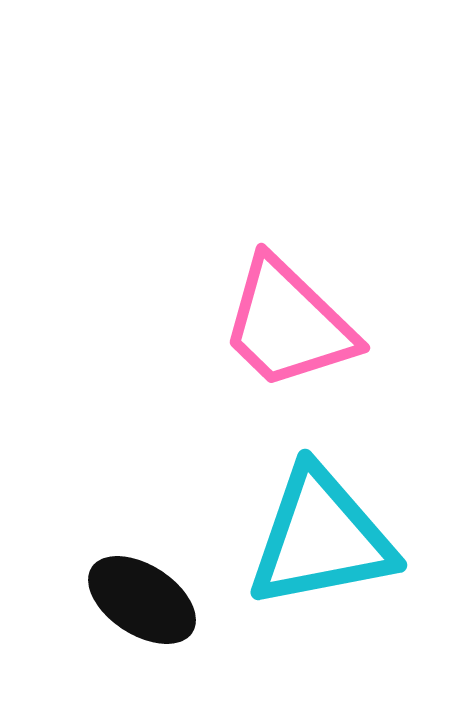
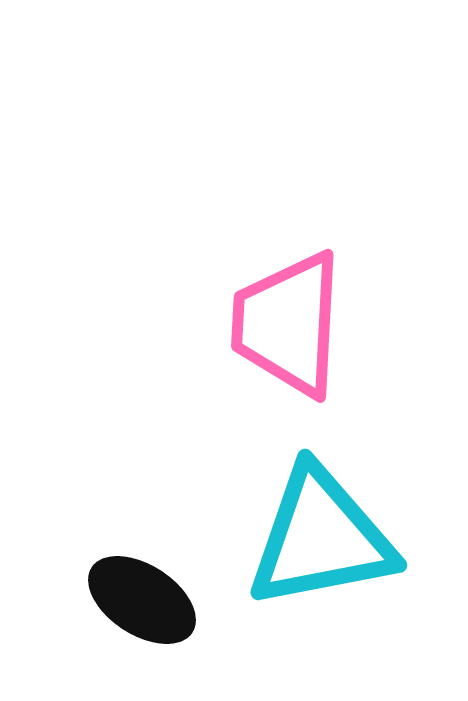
pink trapezoid: rotated 49 degrees clockwise
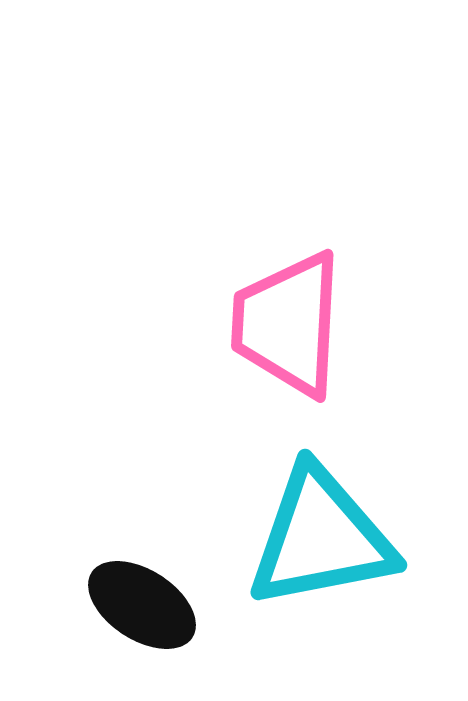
black ellipse: moved 5 px down
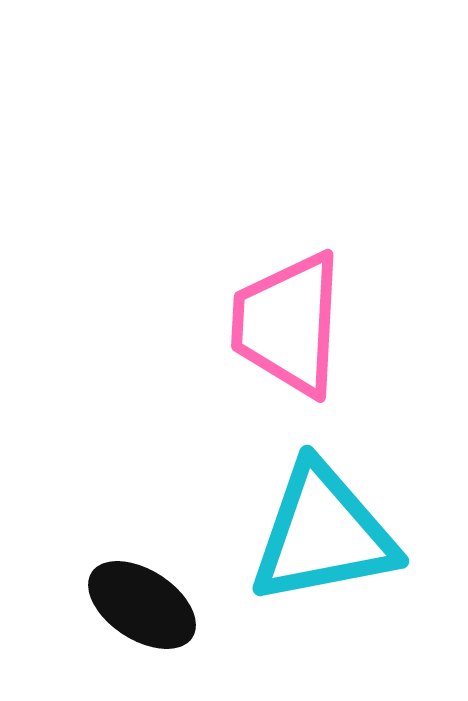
cyan triangle: moved 2 px right, 4 px up
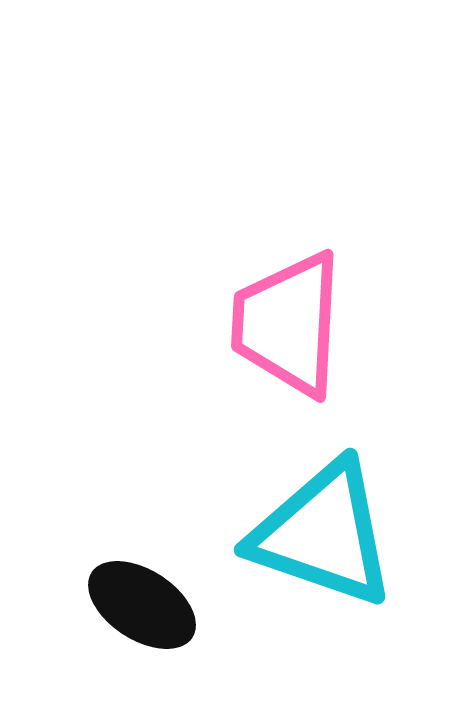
cyan triangle: rotated 30 degrees clockwise
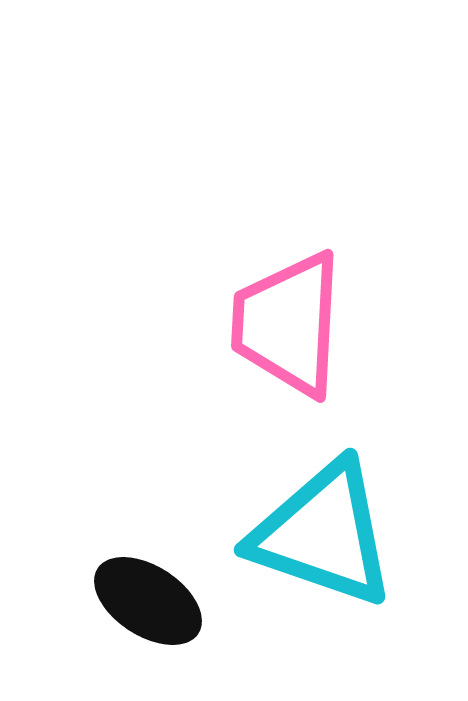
black ellipse: moved 6 px right, 4 px up
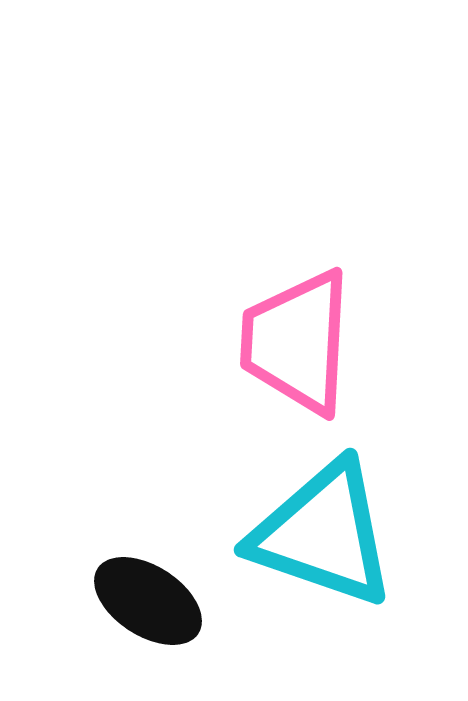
pink trapezoid: moved 9 px right, 18 px down
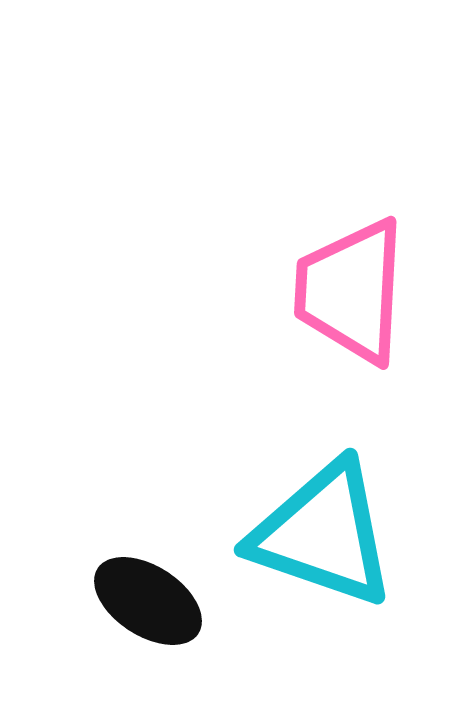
pink trapezoid: moved 54 px right, 51 px up
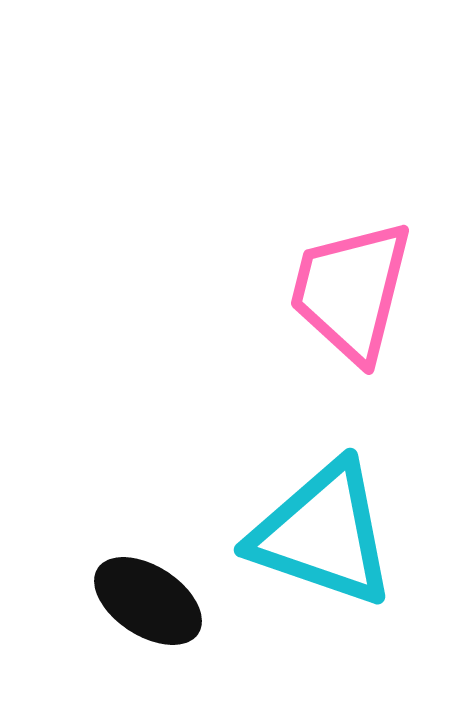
pink trapezoid: rotated 11 degrees clockwise
